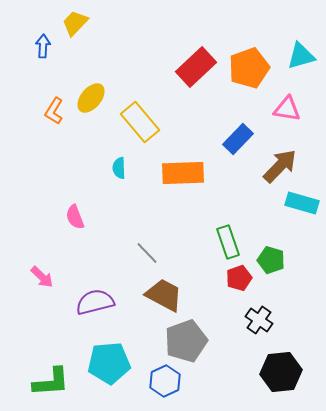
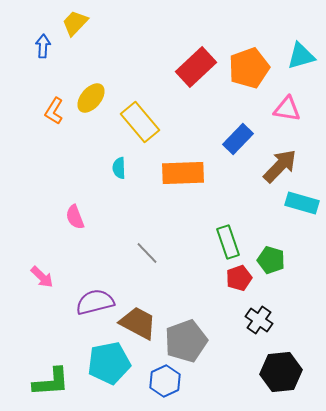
brown trapezoid: moved 26 px left, 28 px down
cyan pentagon: rotated 6 degrees counterclockwise
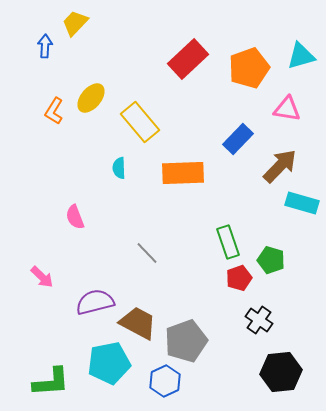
blue arrow: moved 2 px right
red rectangle: moved 8 px left, 8 px up
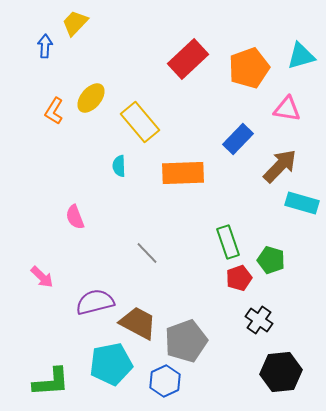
cyan semicircle: moved 2 px up
cyan pentagon: moved 2 px right, 1 px down
